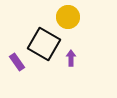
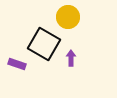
purple rectangle: moved 2 px down; rotated 36 degrees counterclockwise
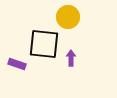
black square: rotated 24 degrees counterclockwise
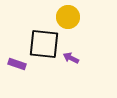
purple arrow: rotated 63 degrees counterclockwise
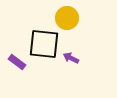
yellow circle: moved 1 px left, 1 px down
purple rectangle: moved 2 px up; rotated 18 degrees clockwise
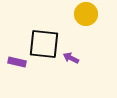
yellow circle: moved 19 px right, 4 px up
purple rectangle: rotated 24 degrees counterclockwise
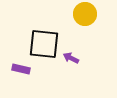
yellow circle: moved 1 px left
purple rectangle: moved 4 px right, 7 px down
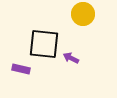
yellow circle: moved 2 px left
